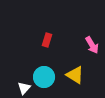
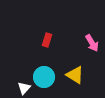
pink arrow: moved 2 px up
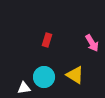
white triangle: rotated 40 degrees clockwise
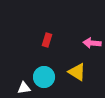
pink arrow: rotated 126 degrees clockwise
yellow triangle: moved 2 px right, 3 px up
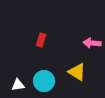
red rectangle: moved 6 px left
cyan circle: moved 4 px down
white triangle: moved 6 px left, 3 px up
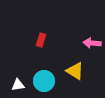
yellow triangle: moved 2 px left, 1 px up
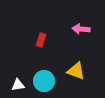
pink arrow: moved 11 px left, 14 px up
yellow triangle: moved 1 px right; rotated 12 degrees counterclockwise
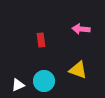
red rectangle: rotated 24 degrees counterclockwise
yellow triangle: moved 2 px right, 1 px up
white triangle: rotated 16 degrees counterclockwise
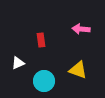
white triangle: moved 22 px up
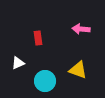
red rectangle: moved 3 px left, 2 px up
cyan circle: moved 1 px right
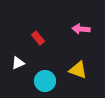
red rectangle: rotated 32 degrees counterclockwise
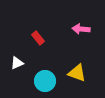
white triangle: moved 1 px left
yellow triangle: moved 1 px left, 3 px down
